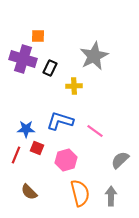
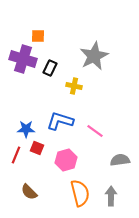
yellow cross: rotated 14 degrees clockwise
gray semicircle: rotated 36 degrees clockwise
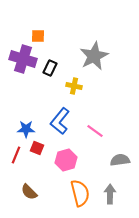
blue L-shape: rotated 68 degrees counterclockwise
gray arrow: moved 1 px left, 2 px up
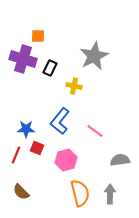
brown semicircle: moved 8 px left
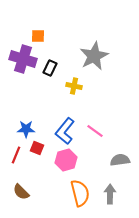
blue L-shape: moved 5 px right, 10 px down
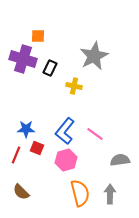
pink line: moved 3 px down
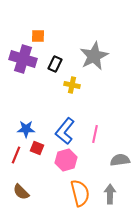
black rectangle: moved 5 px right, 4 px up
yellow cross: moved 2 px left, 1 px up
pink line: rotated 66 degrees clockwise
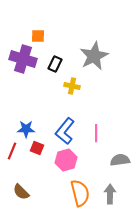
yellow cross: moved 1 px down
pink line: moved 1 px right, 1 px up; rotated 12 degrees counterclockwise
red line: moved 4 px left, 4 px up
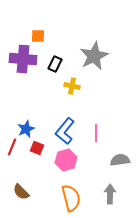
purple cross: rotated 12 degrees counterclockwise
blue star: rotated 24 degrees counterclockwise
red line: moved 4 px up
orange semicircle: moved 9 px left, 5 px down
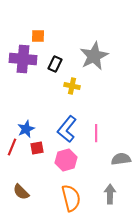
blue L-shape: moved 2 px right, 2 px up
red square: rotated 32 degrees counterclockwise
gray semicircle: moved 1 px right, 1 px up
